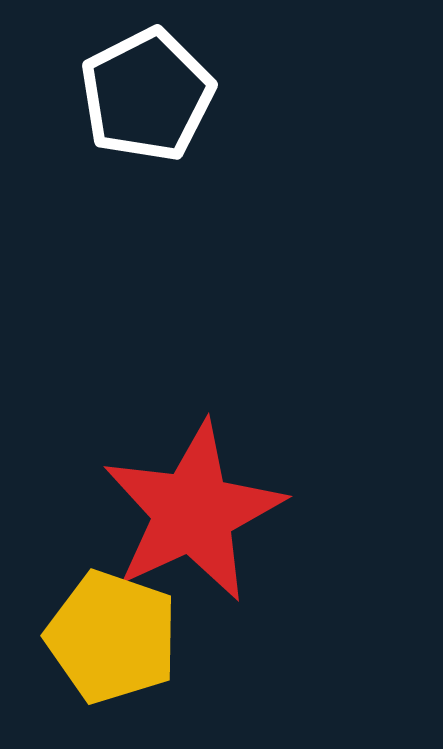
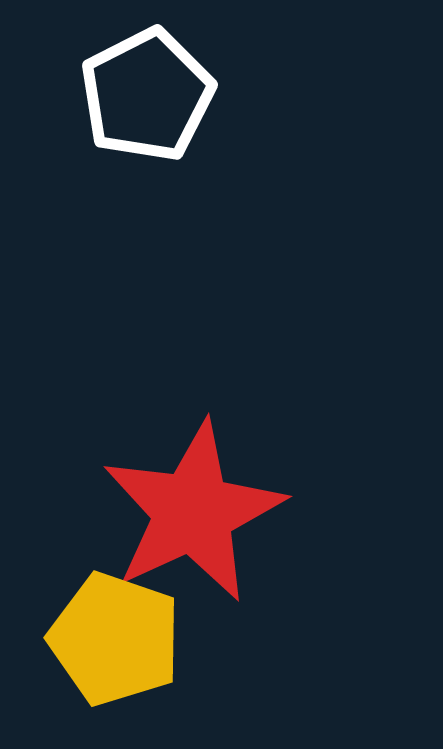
yellow pentagon: moved 3 px right, 2 px down
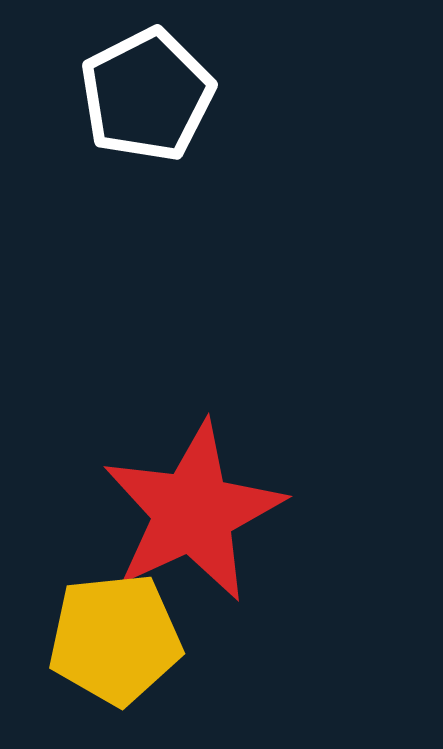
yellow pentagon: rotated 25 degrees counterclockwise
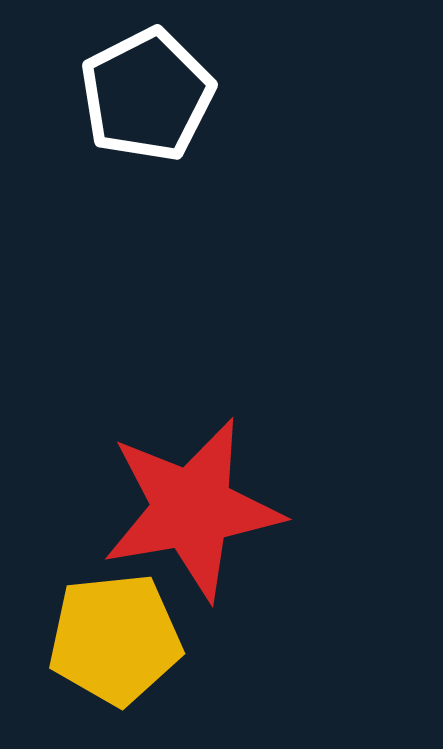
red star: moved 1 px left, 3 px up; rotated 15 degrees clockwise
